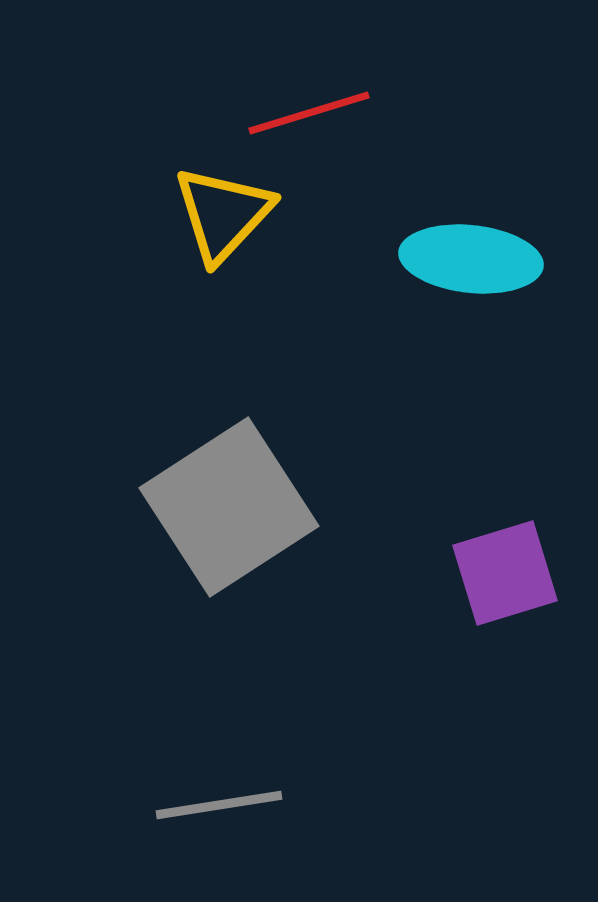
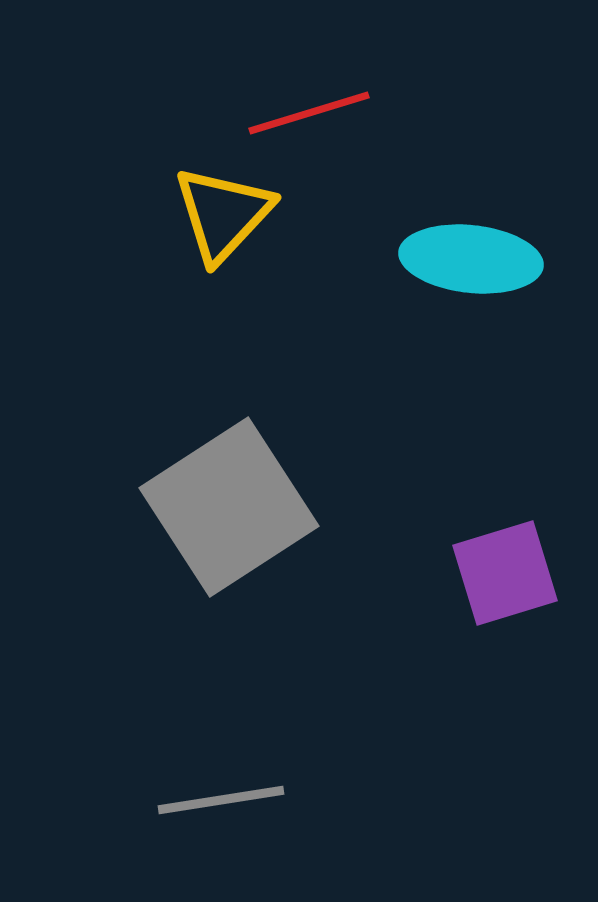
gray line: moved 2 px right, 5 px up
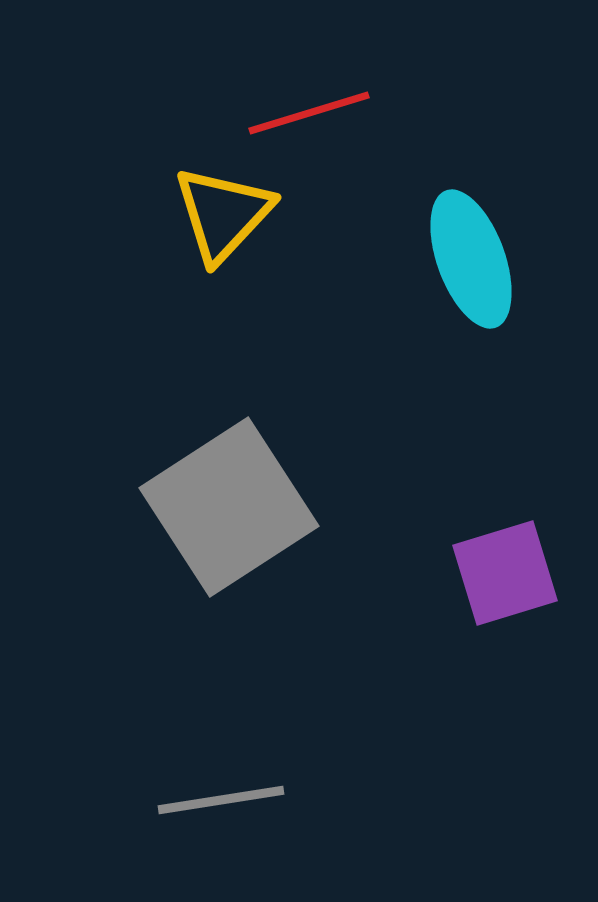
cyan ellipse: rotated 64 degrees clockwise
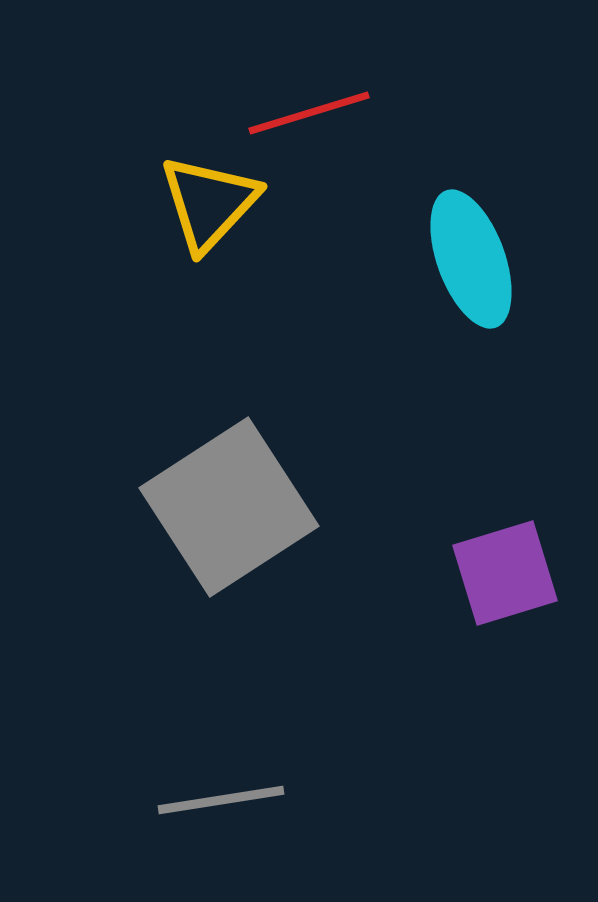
yellow triangle: moved 14 px left, 11 px up
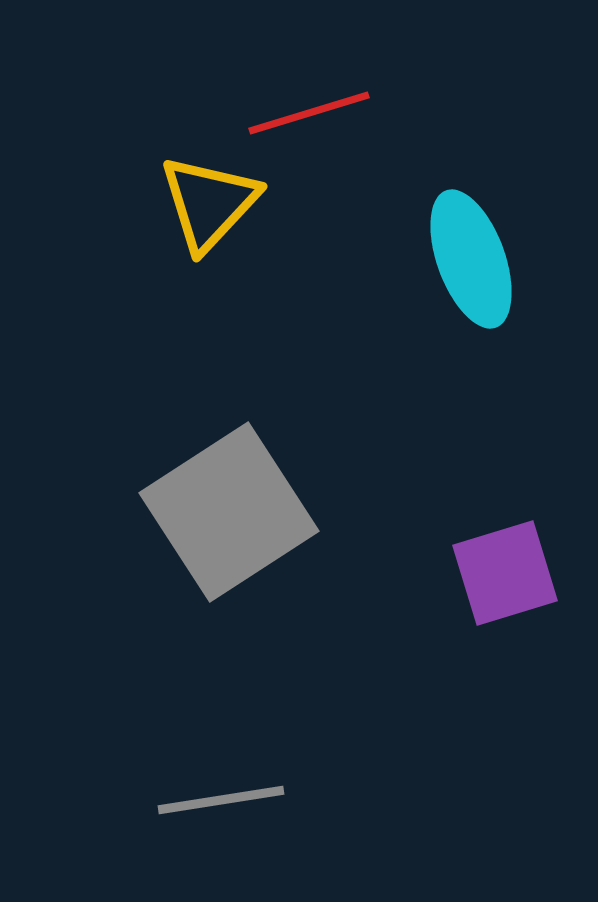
gray square: moved 5 px down
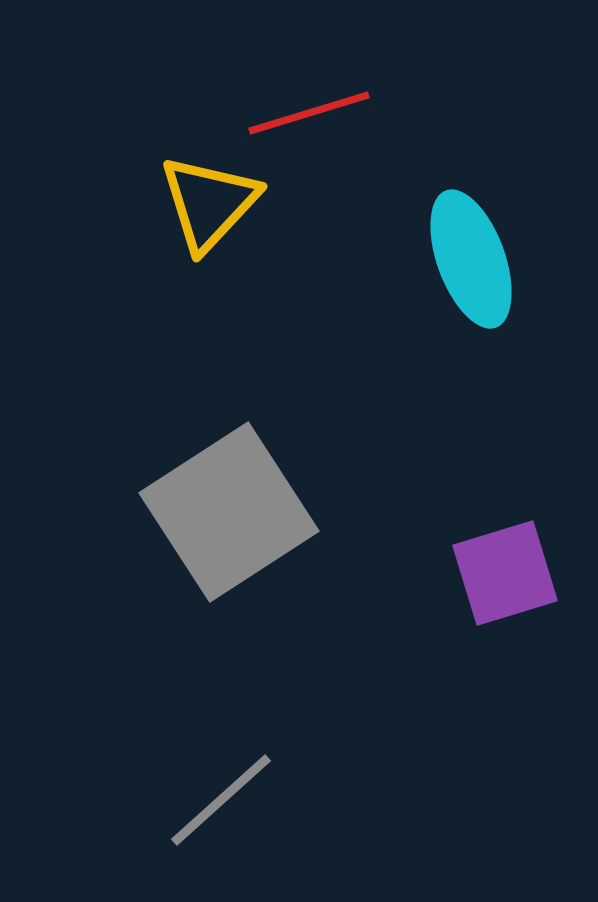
gray line: rotated 33 degrees counterclockwise
